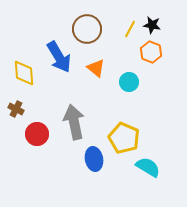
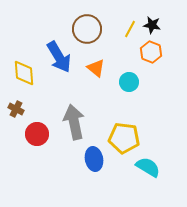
yellow pentagon: rotated 16 degrees counterclockwise
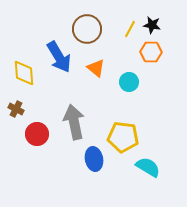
orange hexagon: rotated 20 degrees counterclockwise
yellow pentagon: moved 1 px left, 1 px up
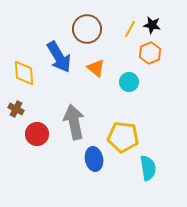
orange hexagon: moved 1 px left, 1 px down; rotated 25 degrees counterclockwise
cyan semicircle: moved 1 px down; rotated 50 degrees clockwise
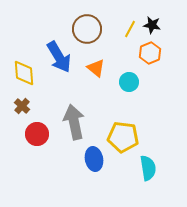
brown cross: moved 6 px right, 3 px up; rotated 14 degrees clockwise
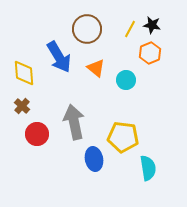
cyan circle: moved 3 px left, 2 px up
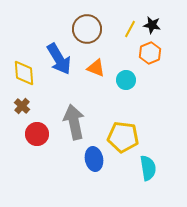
blue arrow: moved 2 px down
orange triangle: rotated 18 degrees counterclockwise
